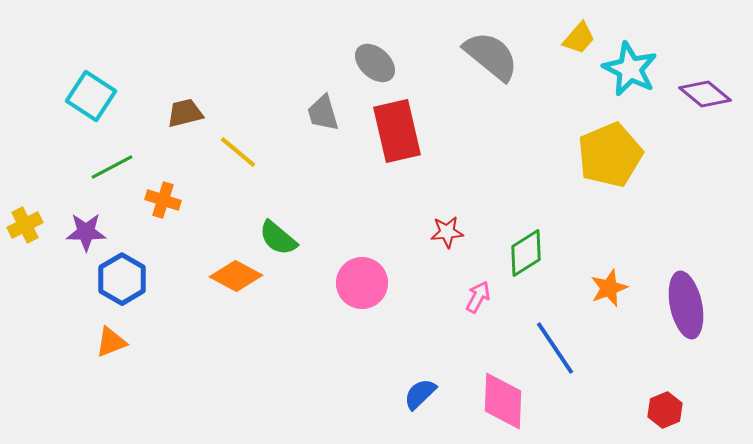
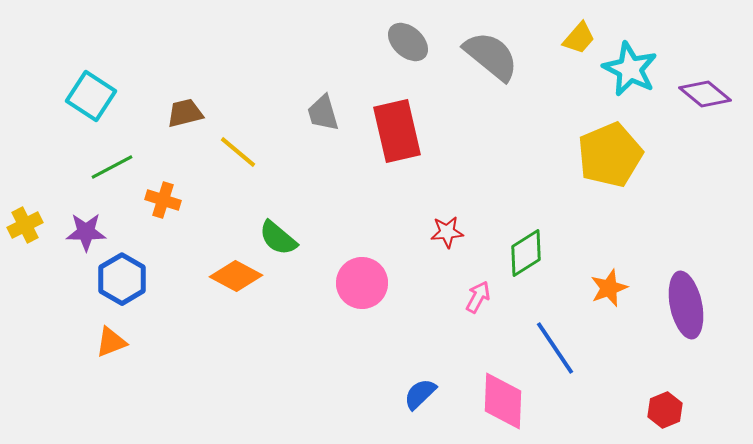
gray ellipse: moved 33 px right, 21 px up
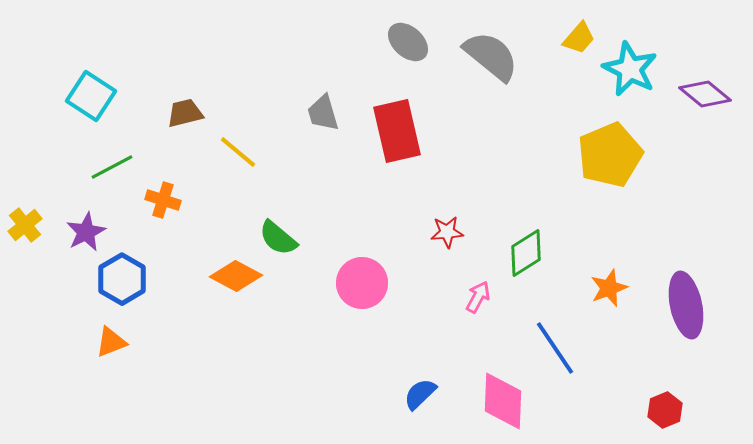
yellow cross: rotated 12 degrees counterclockwise
purple star: rotated 27 degrees counterclockwise
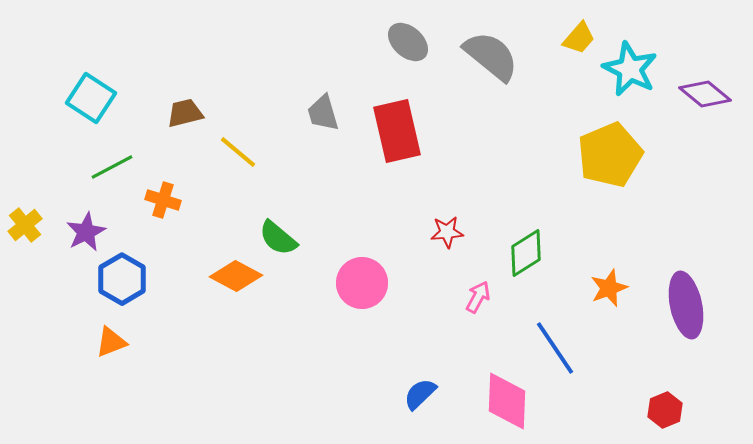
cyan square: moved 2 px down
pink diamond: moved 4 px right
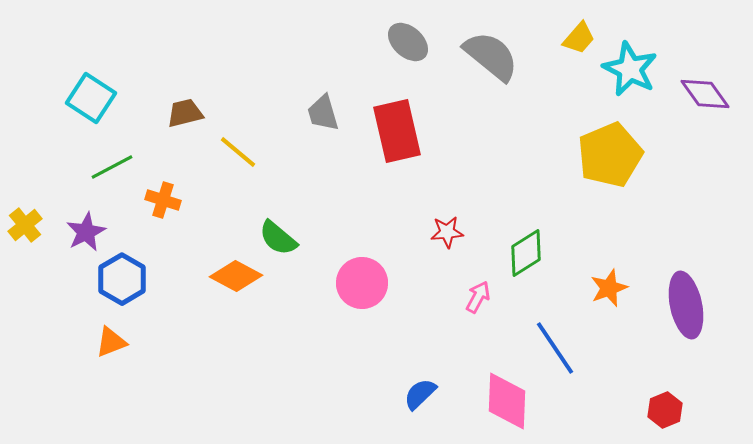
purple diamond: rotated 15 degrees clockwise
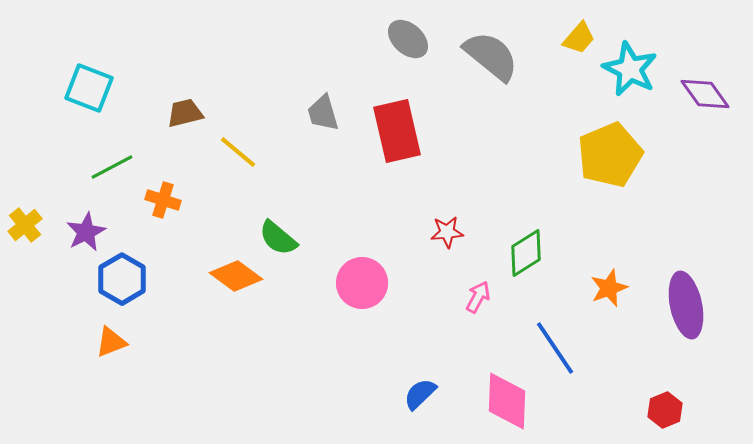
gray ellipse: moved 3 px up
cyan square: moved 2 px left, 10 px up; rotated 12 degrees counterclockwise
orange diamond: rotated 9 degrees clockwise
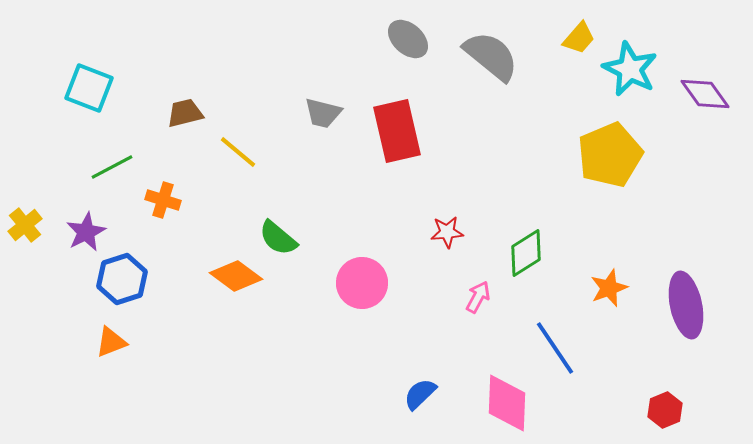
gray trapezoid: rotated 60 degrees counterclockwise
blue hexagon: rotated 12 degrees clockwise
pink diamond: moved 2 px down
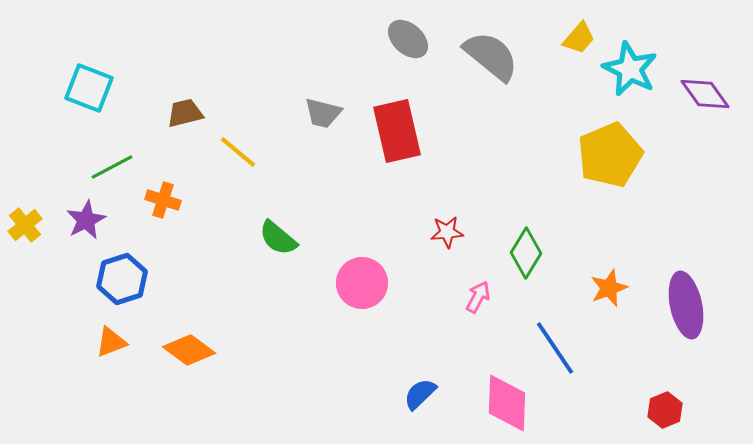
purple star: moved 12 px up
green diamond: rotated 27 degrees counterclockwise
orange diamond: moved 47 px left, 74 px down
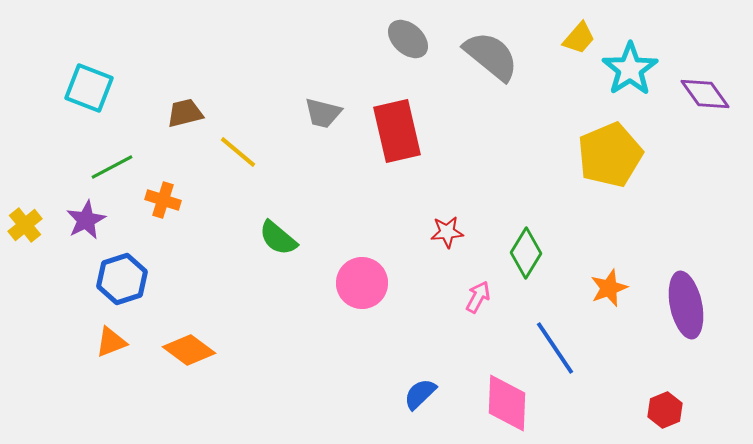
cyan star: rotated 12 degrees clockwise
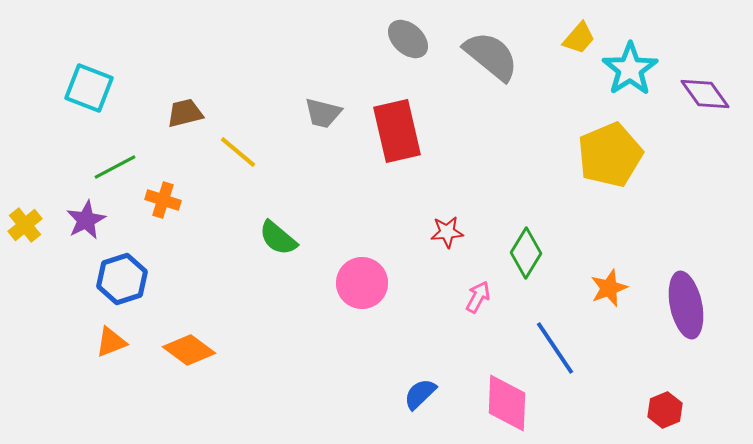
green line: moved 3 px right
